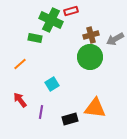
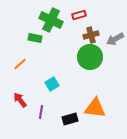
red rectangle: moved 8 px right, 4 px down
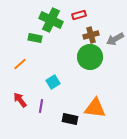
cyan square: moved 1 px right, 2 px up
purple line: moved 6 px up
black rectangle: rotated 28 degrees clockwise
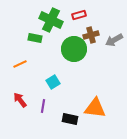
gray arrow: moved 1 px left, 1 px down
green circle: moved 16 px left, 8 px up
orange line: rotated 16 degrees clockwise
purple line: moved 2 px right
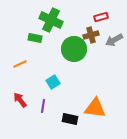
red rectangle: moved 22 px right, 2 px down
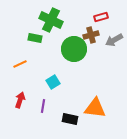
red arrow: rotated 56 degrees clockwise
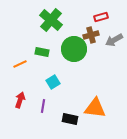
green cross: rotated 15 degrees clockwise
green rectangle: moved 7 px right, 14 px down
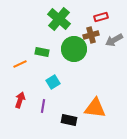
green cross: moved 8 px right, 1 px up
black rectangle: moved 1 px left, 1 px down
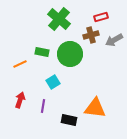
green circle: moved 4 px left, 5 px down
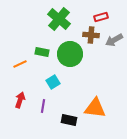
brown cross: rotated 21 degrees clockwise
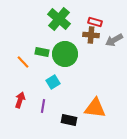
red rectangle: moved 6 px left, 5 px down; rotated 32 degrees clockwise
green circle: moved 5 px left
orange line: moved 3 px right, 2 px up; rotated 72 degrees clockwise
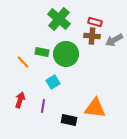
brown cross: moved 1 px right, 1 px down
green circle: moved 1 px right
